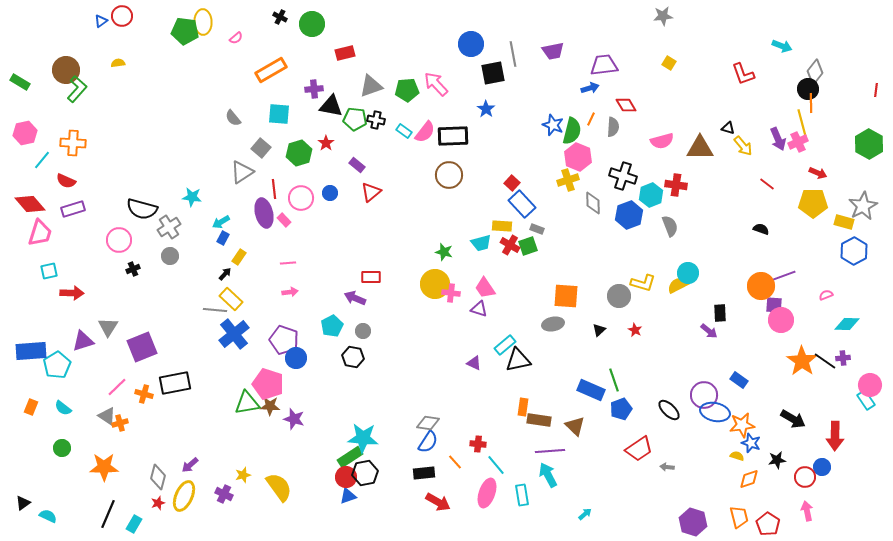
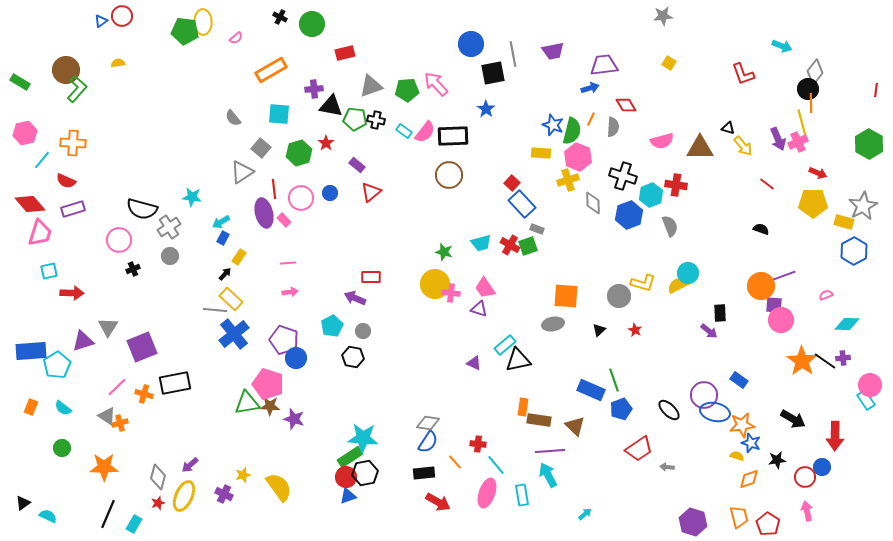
yellow rectangle at (502, 226): moved 39 px right, 73 px up
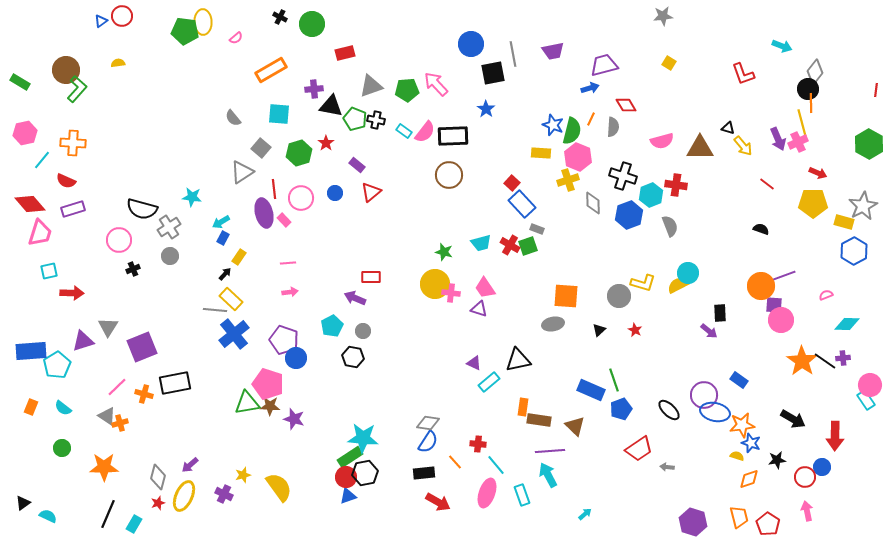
purple trapezoid at (604, 65): rotated 8 degrees counterclockwise
green pentagon at (355, 119): rotated 15 degrees clockwise
blue circle at (330, 193): moved 5 px right
cyan rectangle at (505, 345): moved 16 px left, 37 px down
cyan rectangle at (522, 495): rotated 10 degrees counterclockwise
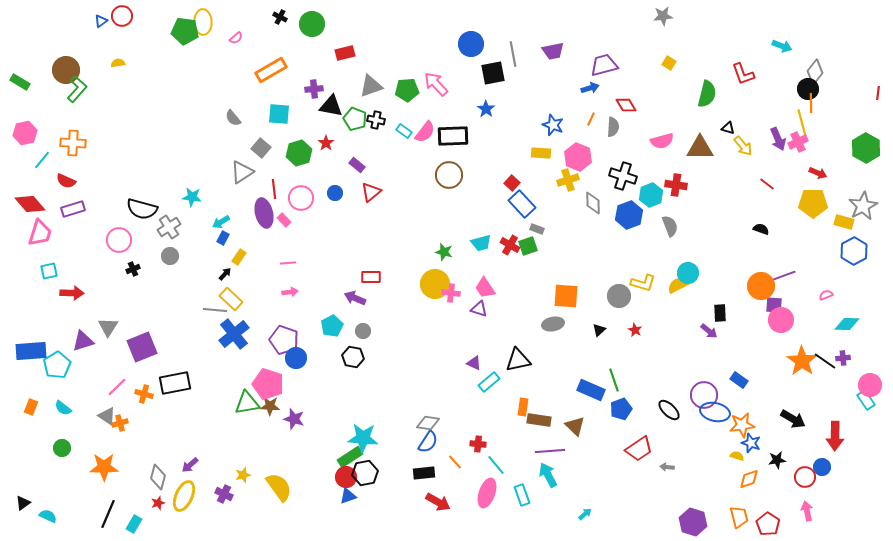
red line at (876, 90): moved 2 px right, 3 px down
green semicircle at (572, 131): moved 135 px right, 37 px up
green hexagon at (869, 144): moved 3 px left, 4 px down
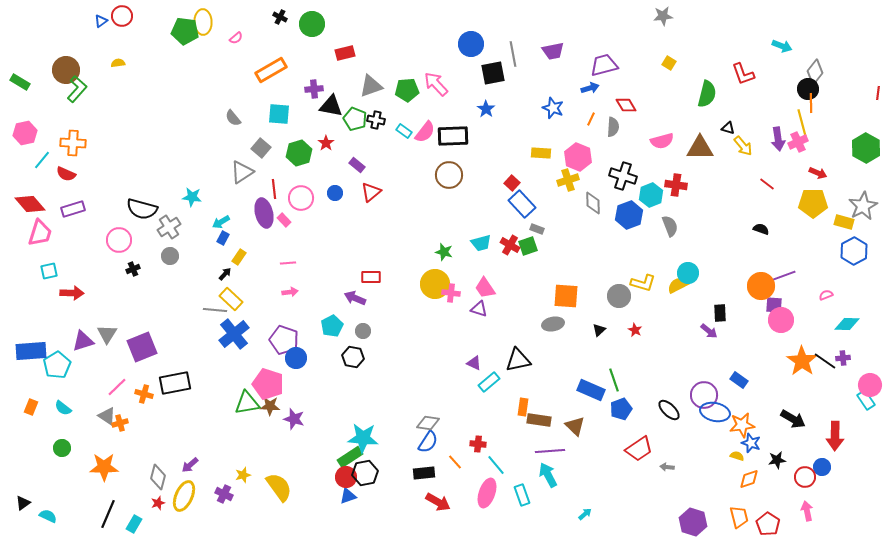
blue star at (553, 125): moved 17 px up
purple arrow at (778, 139): rotated 15 degrees clockwise
red semicircle at (66, 181): moved 7 px up
gray triangle at (108, 327): moved 1 px left, 7 px down
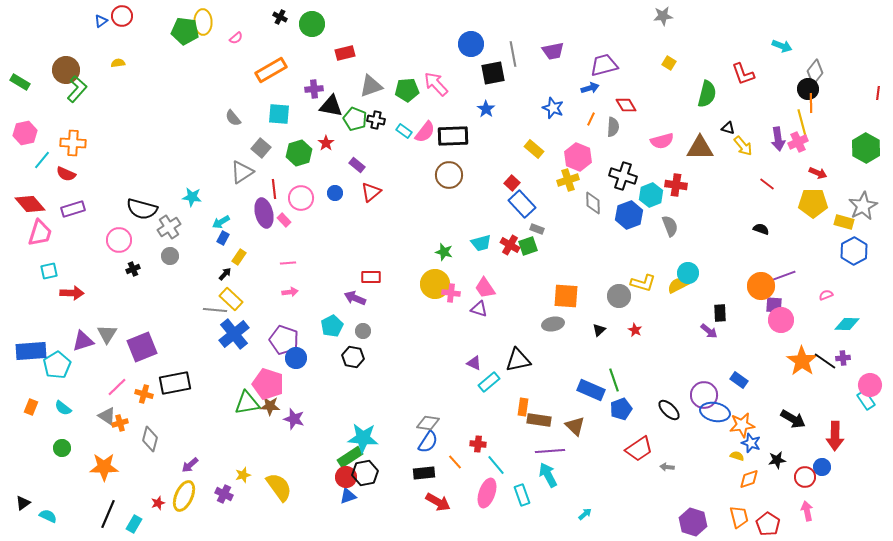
yellow rectangle at (541, 153): moved 7 px left, 4 px up; rotated 36 degrees clockwise
gray diamond at (158, 477): moved 8 px left, 38 px up
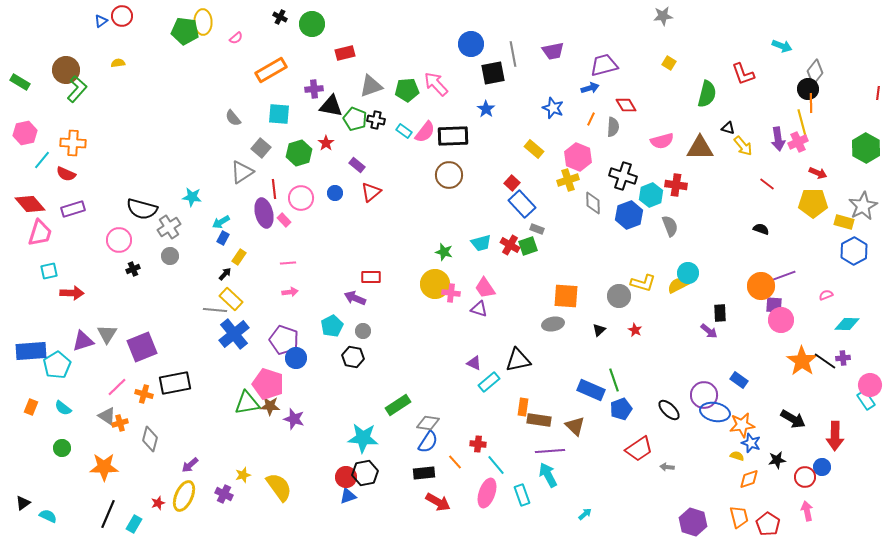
green rectangle at (350, 457): moved 48 px right, 52 px up
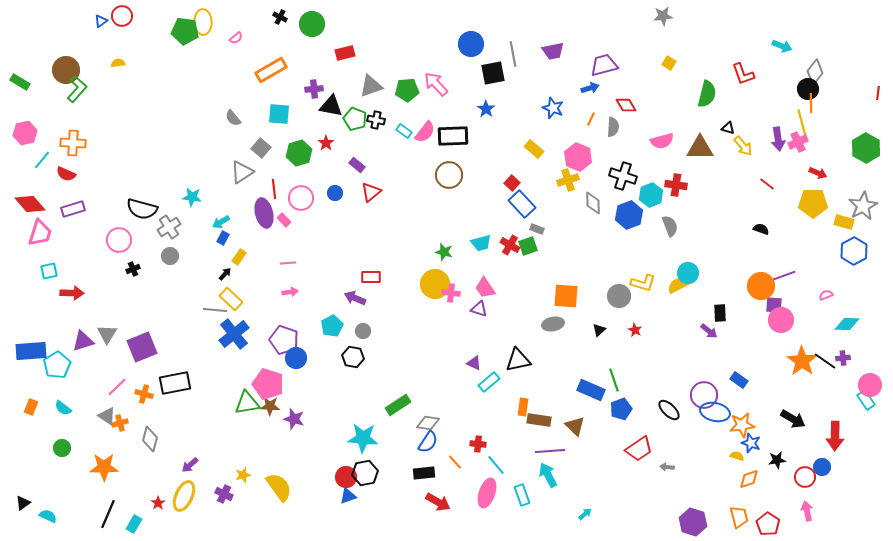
red star at (158, 503): rotated 16 degrees counterclockwise
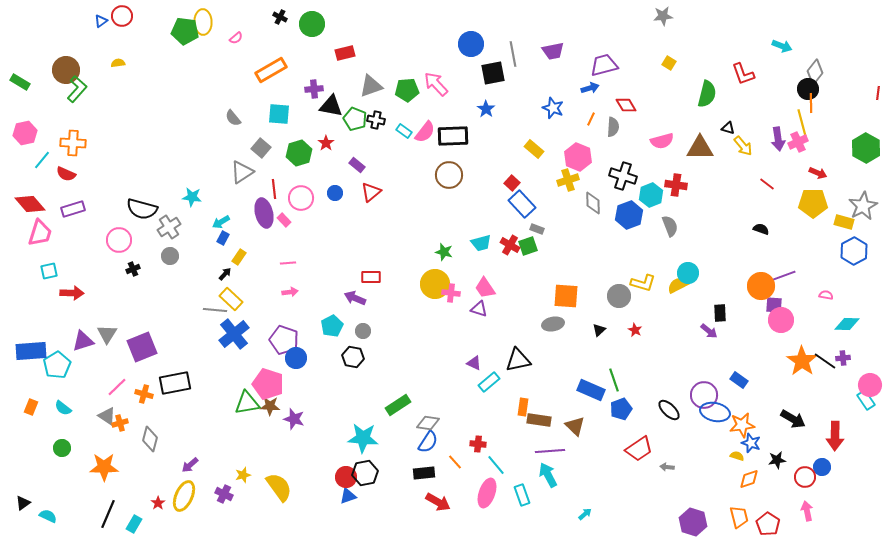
pink semicircle at (826, 295): rotated 32 degrees clockwise
